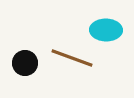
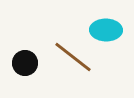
brown line: moved 1 px right, 1 px up; rotated 18 degrees clockwise
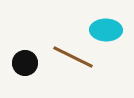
brown line: rotated 12 degrees counterclockwise
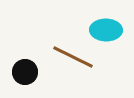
black circle: moved 9 px down
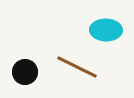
brown line: moved 4 px right, 10 px down
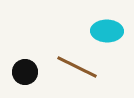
cyan ellipse: moved 1 px right, 1 px down
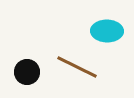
black circle: moved 2 px right
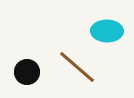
brown line: rotated 15 degrees clockwise
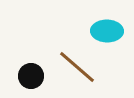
black circle: moved 4 px right, 4 px down
